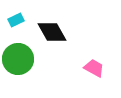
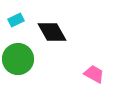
pink trapezoid: moved 6 px down
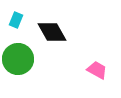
cyan rectangle: rotated 42 degrees counterclockwise
pink trapezoid: moved 3 px right, 4 px up
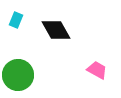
black diamond: moved 4 px right, 2 px up
green circle: moved 16 px down
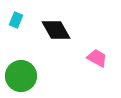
pink trapezoid: moved 12 px up
green circle: moved 3 px right, 1 px down
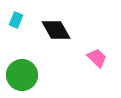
pink trapezoid: rotated 15 degrees clockwise
green circle: moved 1 px right, 1 px up
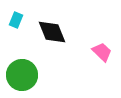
black diamond: moved 4 px left, 2 px down; rotated 8 degrees clockwise
pink trapezoid: moved 5 px right, 6 px up
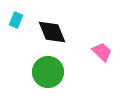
green circle: moved 26 px right, 3 px up
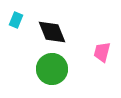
pink trapezoid: rotated 120 degrees counterclockwise
green circle: moved 4 px right, 3 px up
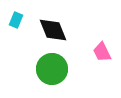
black diamond: moved 1 px right, 2 px up
pink trapezoid: rotated 40 degrees counterclockwise
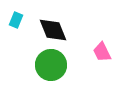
green circle: moved 1 px left, 4 px up
